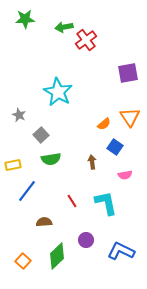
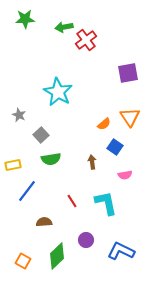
orange square: rotated 14 degrees counterclockwise
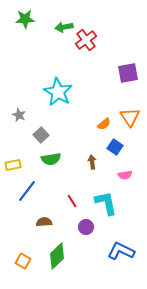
purple circle: moved 13 px up
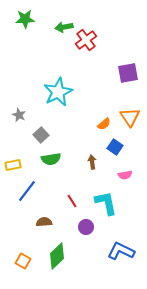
cyan star: rotated 16 degrees clockwise
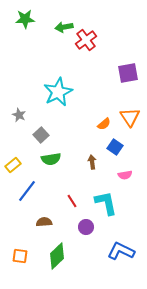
yellow rectangle: rotated 28 degrees counterclockwise
orange square: moved 3 px left, 5 px up; rotated 21 degrees counterclockwise
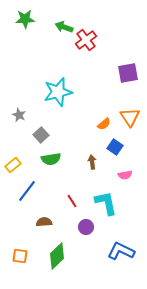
green arrow: rotated 30 degrees clockwise
cyan star: rotated 12 degrees clockwise
